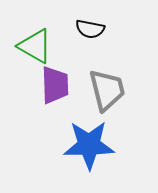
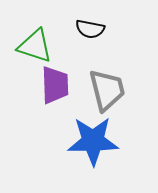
green triangle: rotated 12 degrees counterclockwise
blue star: moved 4 px right, 4 px up
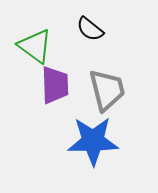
black semicircle: rotated 28 degrees clockwise
green triangle: rotated 18 degrees clockwise
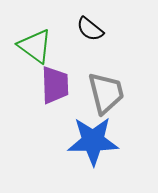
gray trapezoid: moved 1 px left, 3 px down
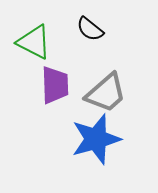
green triangle: moved 1 px left, 4 px up; rotated 9 degrees counterclockwise
gray trapezoid: rotated 63 degrees clockwise
blue star: moved 3 px right, 2 px up; rotated 15 degrees counterclockwise
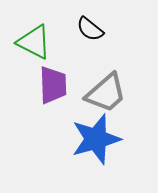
purple trapezoid: moved 2 px left
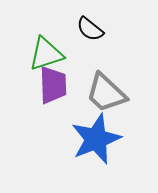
green triangle: moved 12 px right, 12 px down; rotated 45 degrees counterclockwise
gray trapezoid: rotated 84 degrees clockwise
blue star: rotated 6 degrees counterclockwise
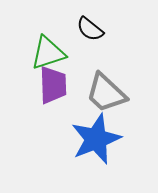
green triangle: moved 2 px right, 1 px up
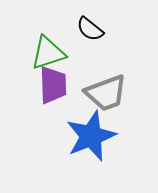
gray trapezoid: rotated 63 degrees counterclockwise
blue star: moved 5 px left, 3 px up
